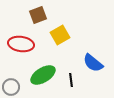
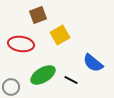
black line: rotated 56 degrees counterclockwise
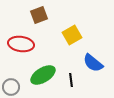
brown square: moved 1 px right
yellow square: moved 12 px right
black line: rotated 56 degrees clockwise
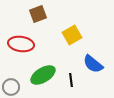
brown square: moved 1 px left, 1 px up
blue semicircle: moved 1 px down
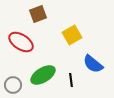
red ellipse: moved 2 px up; rotated 25 degrees clockwise
gray circle: moved 2 px right, 2 px up
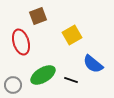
brown square: moved 2 px down
red ellipse: rotated 40 degrees clockwise
black line: rotated 64 degrees counterclockwise
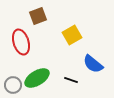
green ellipse: moved 6 px left, 3 px down
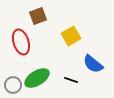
yellow square: moved 1 px left, 1 px down
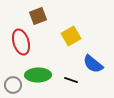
green ellipse: moved 1 px right, 3 px up; rotated 30 degrees clockwise
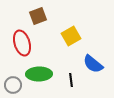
red ellipse: moved 1 px right, 1 px down
green ellipse: moved 1 px right, 1 px up
black line: rotated 64 degrees clockwise
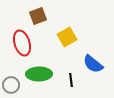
yellow square: moved 4 px left, 1 px down
gray circle: moved 2 px left
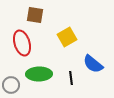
brown square: moved 3 px left, 1 px up; rotated 30 degrees clockwise
black line: moved 2 px up
